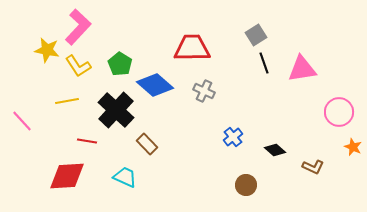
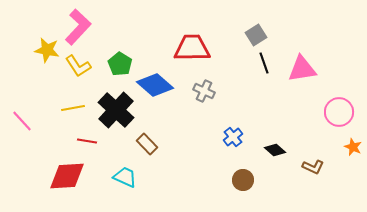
yellow line: moved 6 px right, 7 px down
brown circle: moved 3 px left, 5 px up
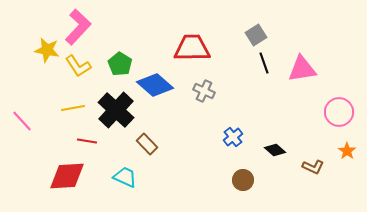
orange star: moved 6 px left, 4 px down; rotated 12 degrees clockwise
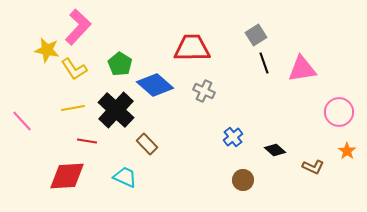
yellow L-shape: moved 4 px left, 3 px down
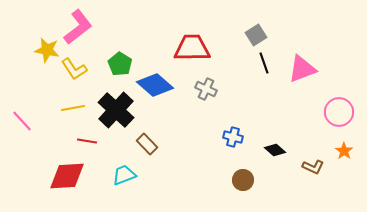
pink L-shape: rotated 9 degrees clockwise
pink triangle: rotated 12 degrees counterclockwise
gray cross: moved 2 px right, 2 px up
blue cross: rotated 36 degrees counterclockwise
orange star: moved 3 px left
cyan trapezoid: moved 1 px left, 2 px up; rotated 45 degrees counterclockwise
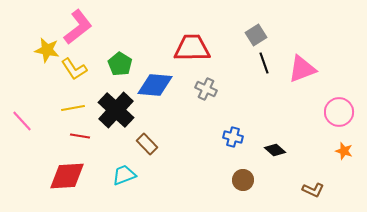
blue diamond: rotated 36 degrees counterclockwise
red line: moved 7 px left, 5 px up
orange star: rotated 18 degrees counterclockwise
brown L-shape: moved 23 px down
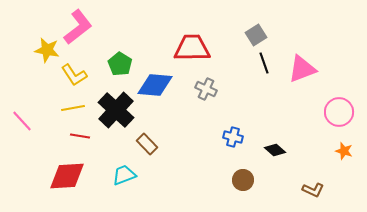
yellow L-shape: moved 6 px down
